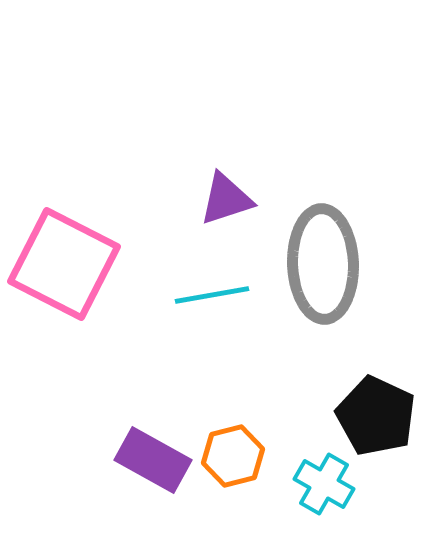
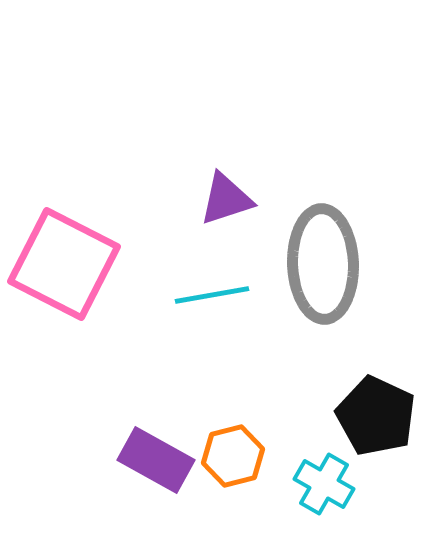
purple rectangle: moved 3 px right
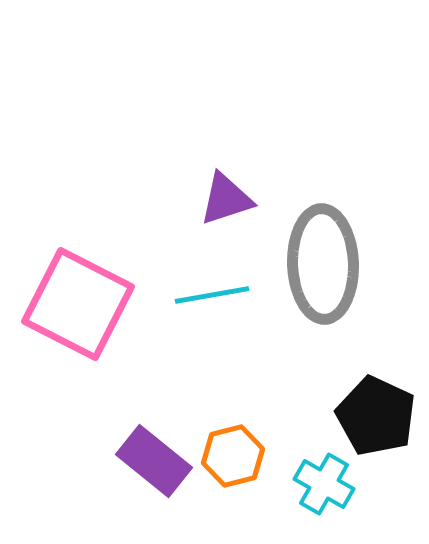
pink square: moved 14 px right, 40 px down
purple rectangle: moved 2 px left, 1 px down; rotated 10 degrees clockwise
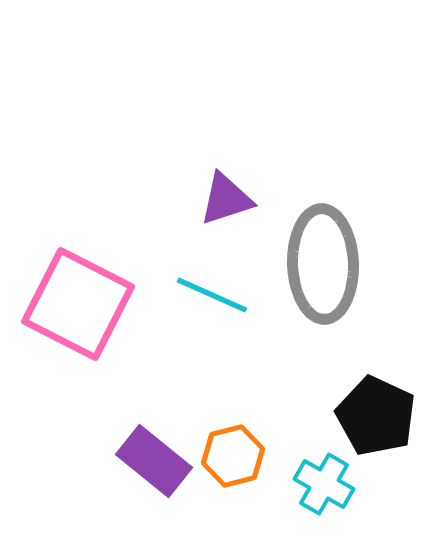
cyan line: rotated 34 degrees clockwise
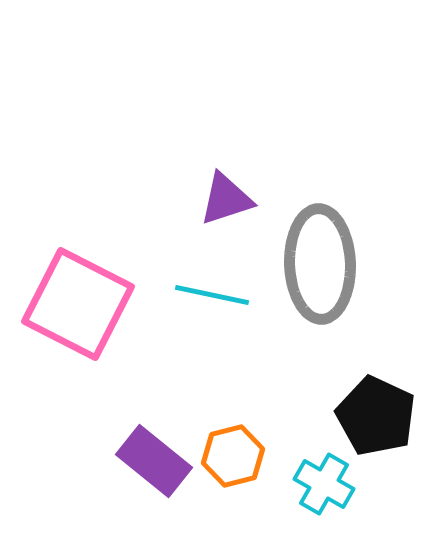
gray ellipse: moved 3 px left
cyan line: rotated 12 degrees counterclockwise
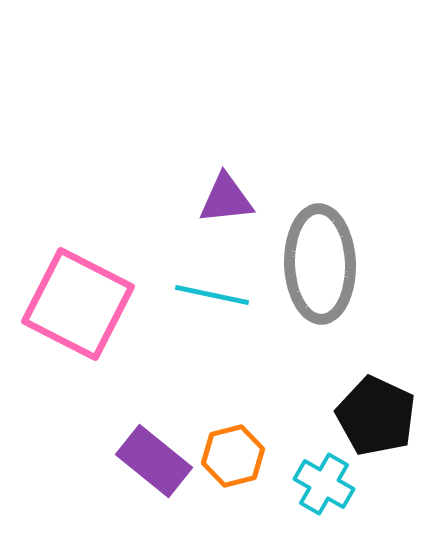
purple triangle: rotated 12 degrees clockwise
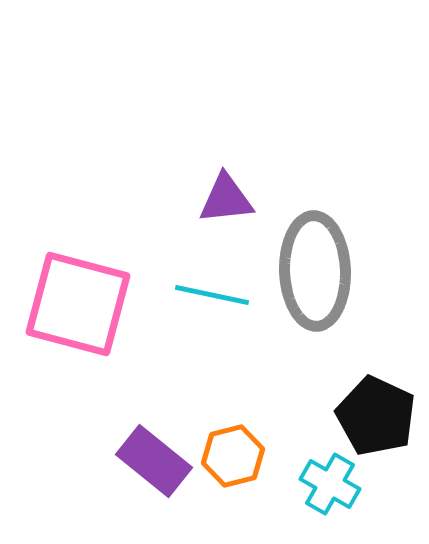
gray ellipse: moved 5 px left, 7 px down
pink square: rotated 12 degrees counterclockwise
cyan cross: moved 6 px right
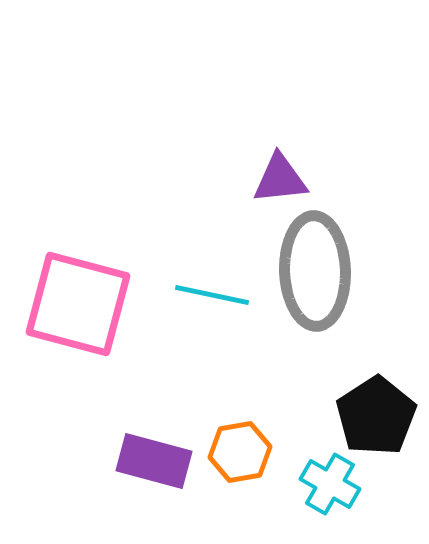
purple triangle: moved 54 px right, 20 px up
black pentagon: rotated 14 degrees clockwise
orange hexagon: moved 7 px right, 4 px up; rotated 4 degrees clockwise
purple rectangle: rotated 24 degrees counterclockwise
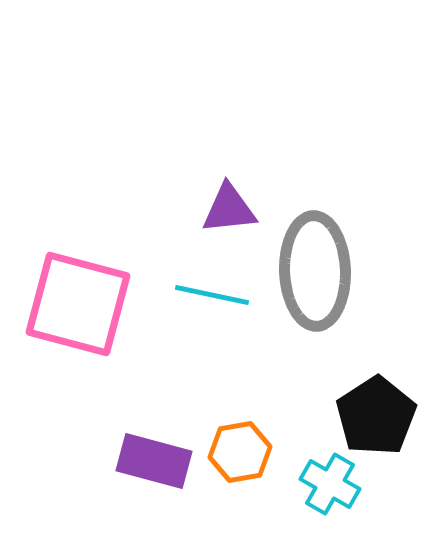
purple triangle: moved 51 px left, 30 px down
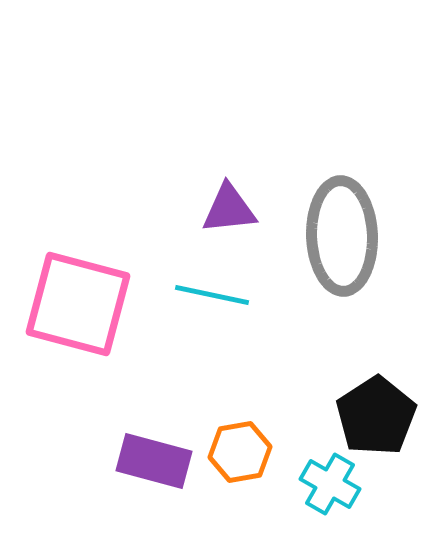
gray ellipse: moved 27 px right, 35 px up
